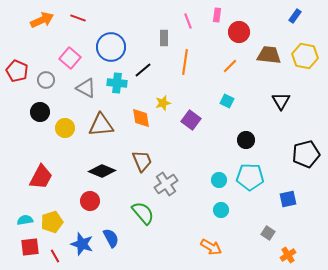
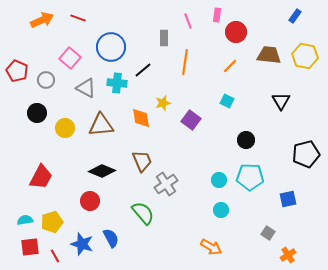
red circle at (239, 32): moved 3 px left
black circle at (40, 112): moved 3 px left, 1 px down
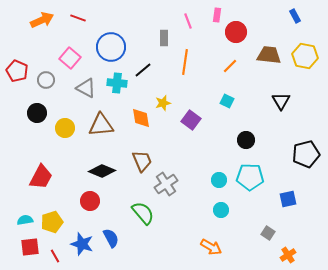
blue rectangle at (295, 16): rotated 64 degrees counterclockwise
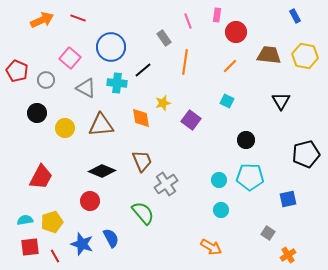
gray rectangle at (164, 38): rotated 35 degrees counterclockwise
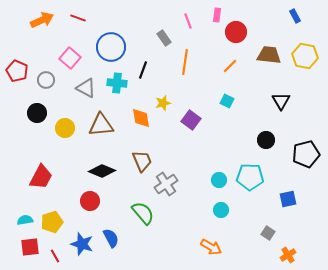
black line at (143, 70): rotated 30 degrees counterclockwise
black circle at (246, 140): moved 20 px right
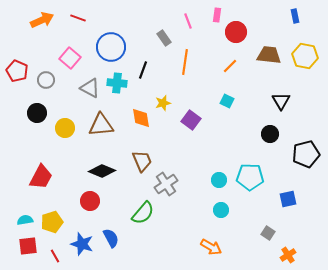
blue rectangle at (295, 16): rotated 16 degrees clockwise
gray triangle at (86, 88): moved 4 px right
black circle at (266, 140): moved 4 px right, 6 px up
green semicircle at (143, 213): rotated 80 degrees clockwise
red square at (30, 247): moved 2 px left, 1 px up
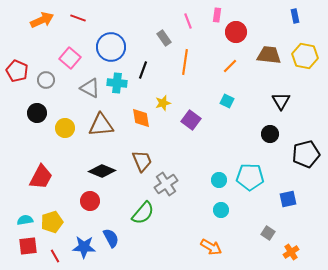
blue star at (82, 244): moved 2 px right, 3 px down; rotated 15 degrees counterclockwise
orange cross at (288, 255): moved 3 px right, 3 px up
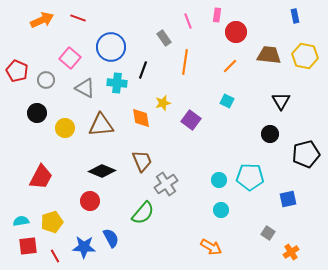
gray triangle at (90, 88): moved 5 px left
cyan semicircle at (25, 220): moved 4 px left, 1 px down
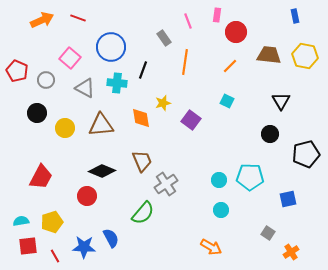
red circle at (90, 201): moved 3 px left, 5 px up
